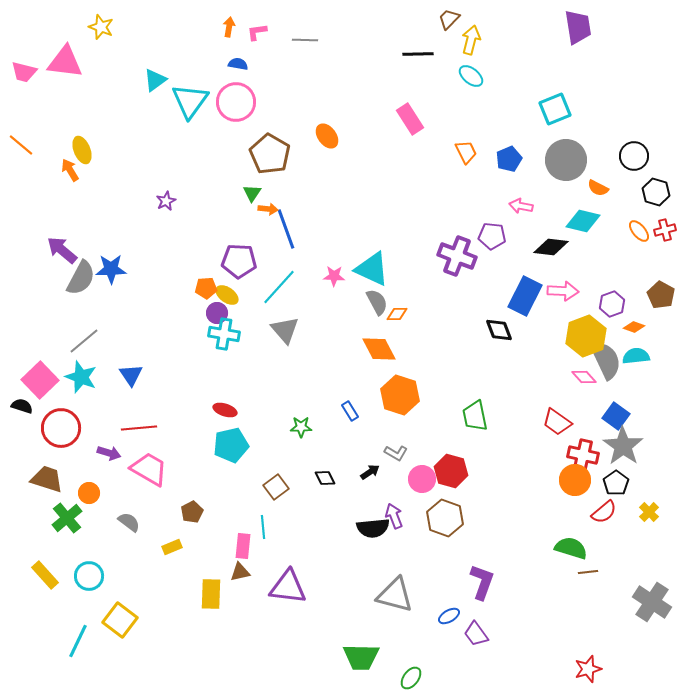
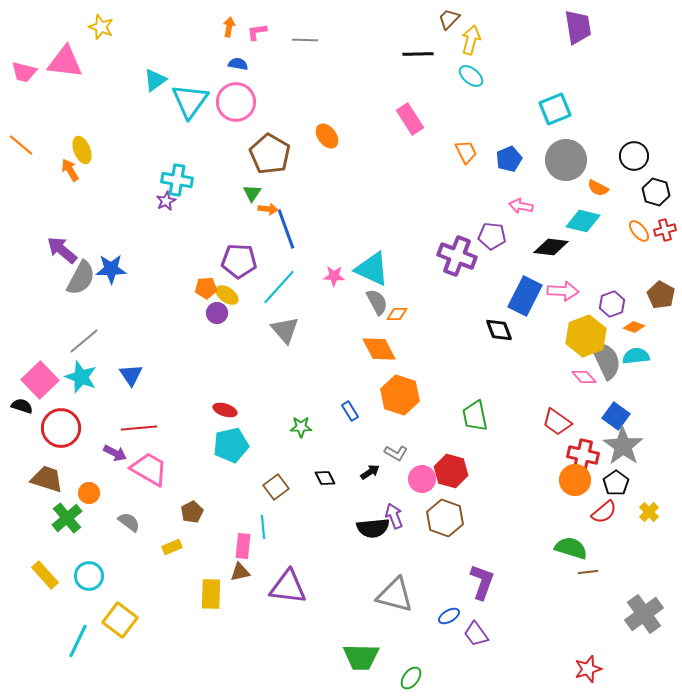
cyan cross at (224, 334): moved 47 px left, 154 px up
purple arrow at (109, 453): moved 6 px right; rotated 10 degrees clockwise
gray cross at (652, 602): moved 8 px left, 12 px down; rotated 21 degrees clockwise
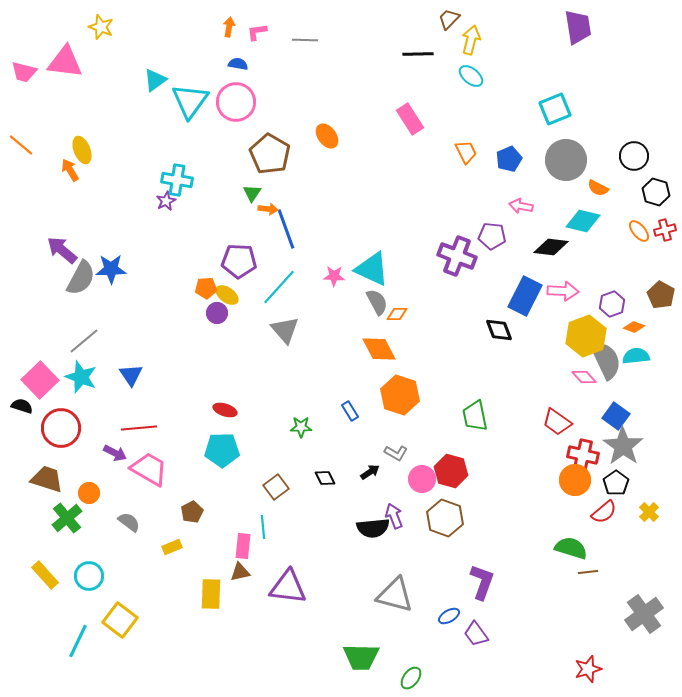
cyan pentagon at (231, 445): moved 9 px left, 5 px down; rotated 12 degrees clockwise
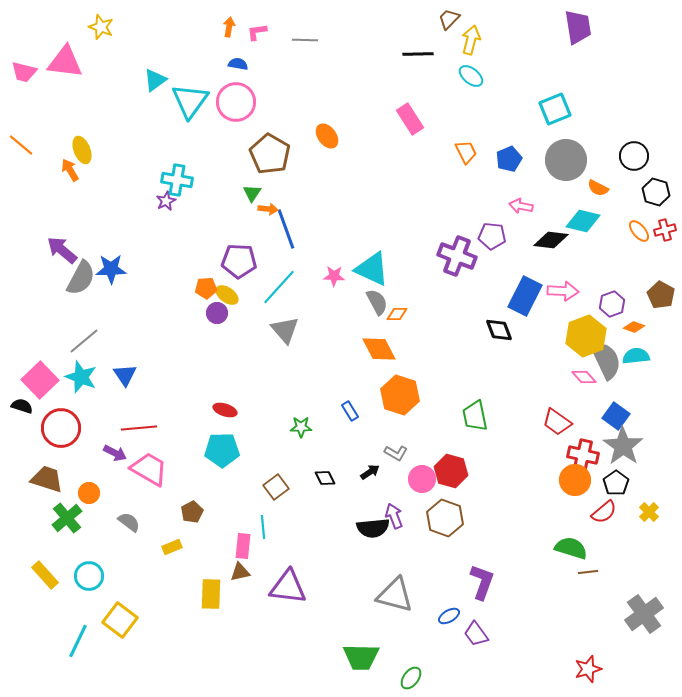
black diamond at (551, 247): moved 7 px up
blue triangle at (131, 375): moved 6 px left
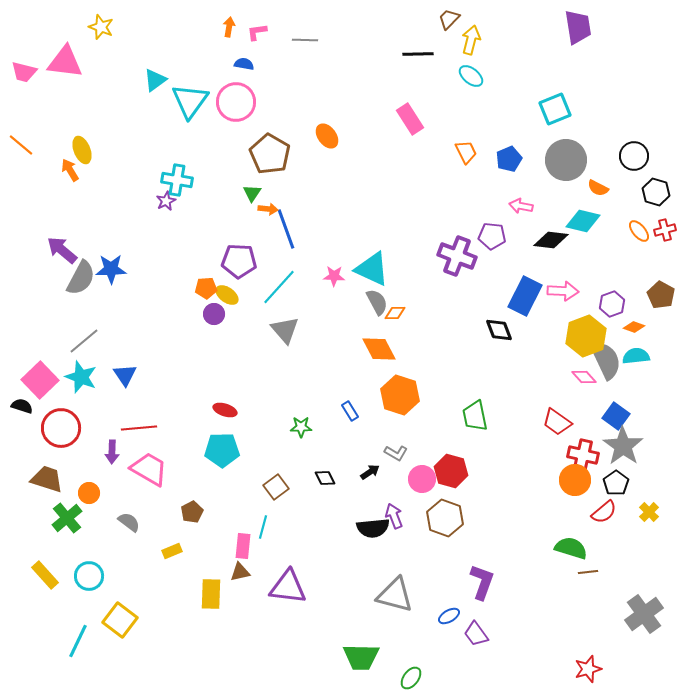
blue semicircle at (238, 64): moved 6 px right
purple circle at (217, 313): moved 3 px left, 1 px down
orange diamond at (397, 314): moved 2 px left, 1 px up
purple arrow at (115, 453): moved 3 px left, 1 px up; rotated 65 degrees clockwise
cyan line at (263, 527): rotated 20 degrees clockwise
yellow rectangle at (172, 547): moved 4 px down
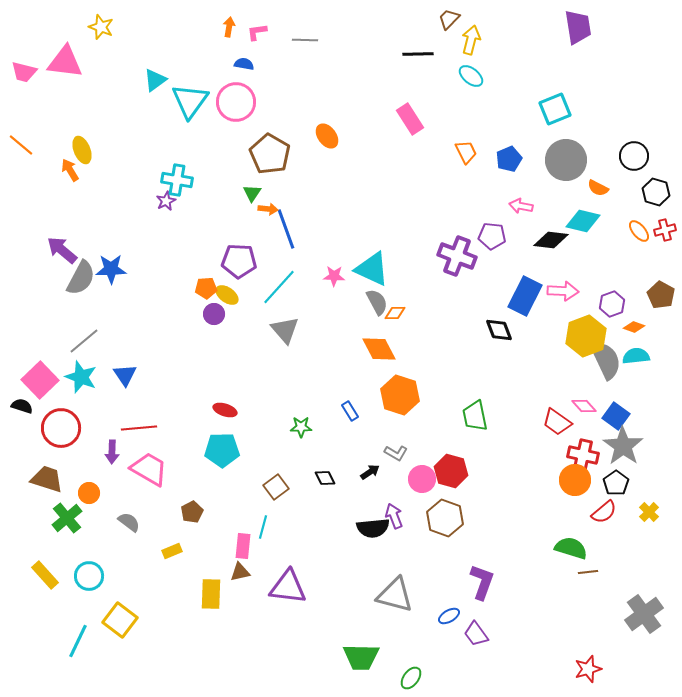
pink diamond at (584, 377): moved 29 px down
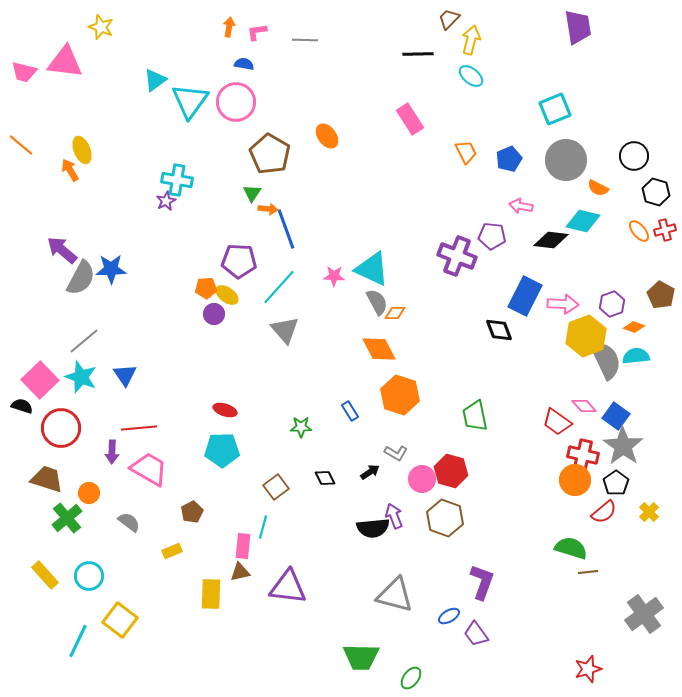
pink arrow at (563, 291): moved 13 px down
